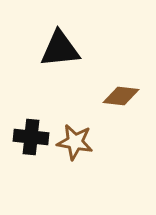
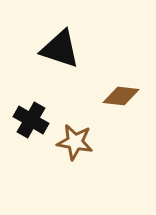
black triangle: rotated 24 degrees clockwise
black cross: moved 17 px up; rotated 24 degrees clockwise
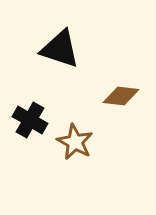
black cross: moved 1 px left
brown star: rotated 18 degrees clockwise
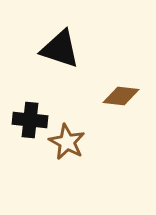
black cross: rotated 24 degrees counterclockwise
brown star: moved 8 px left
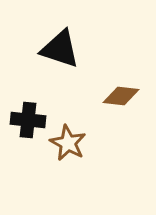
black cross: moved 2 px left
brown star: moved 1 px right, 1 px down
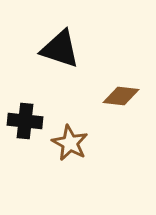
black cross: moved 3 px left, 1 px down
brown star: moved 2 px right
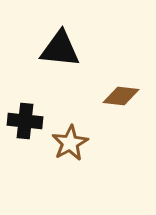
black triangle: rotated 12 degrees counterclockwise
brown star: rotated 15 degrees clockwise
